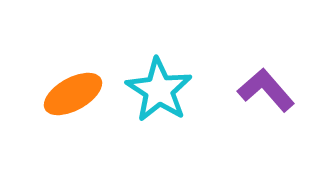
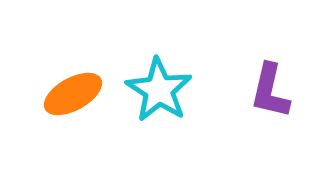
purple L-shape: moved 4 px right, 1 px down; rotated 126 degrees counterclockwise
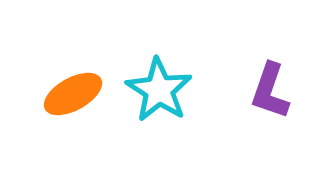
purple L-shape: rotated 6 degrees clockwise
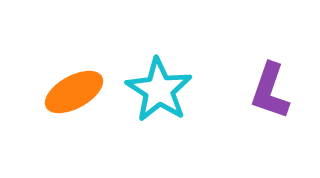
orange ellipse: moved 1 px right, 2 px up
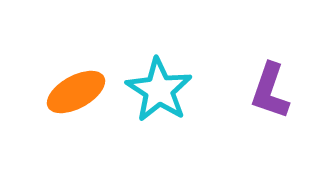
orange ellipse: moved 2 px right
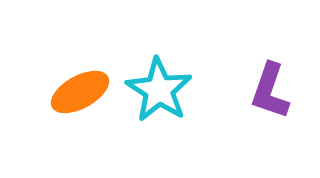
orange ellipse: moved 4 px right
